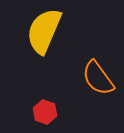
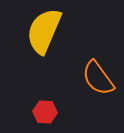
red hexagon: rotated 15 degrees counterclockwise
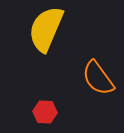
yellow semicircle: moved 2 px right, 2 px up
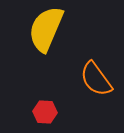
orange semicircle: moved 2 px left, 1 px down
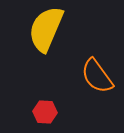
orange semicircle: moved 1 px right, 3 px up
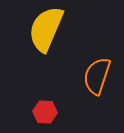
orange semicircle: rotated 54 degrees clockwise
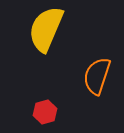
red hexagon: rotated 20 degrees counterclockwise
